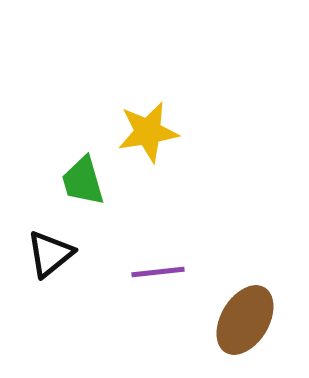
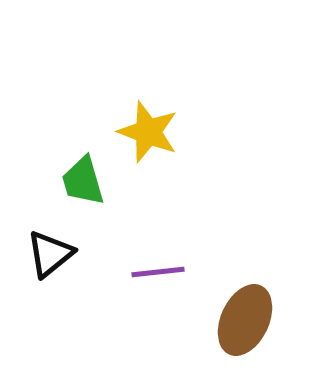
yellow star: rotated 30 degrees clockwise
brown ellipse: rotated 6 degrees counterclockwise
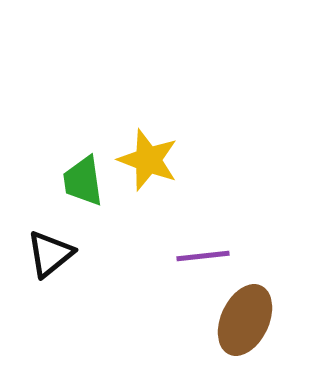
yellow star: moved 28 px down
green trapezoid: rotated 8 degrees clockwise
purple line: moved 45 px right, 16 px up
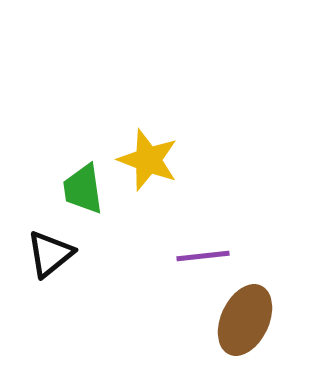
green trapezoid: moved 8 px down
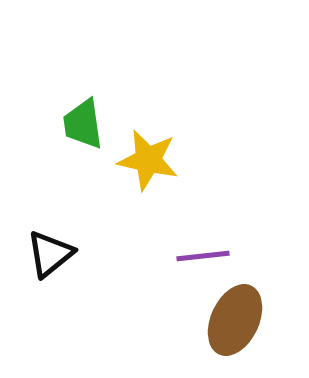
yellow star: rotated 8 degrees counterclockwise
green trapezoid: moved 65 px up
brown ellipse: moved 10 px left
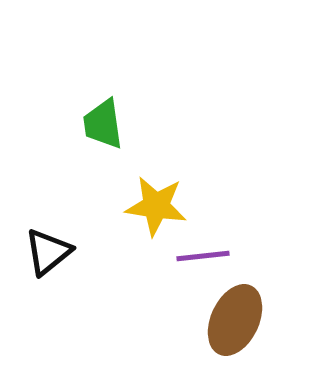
green trapezoid: moved 20 px right
yellow star: moved 8 px right, 46 px down; rotated 4 degrees counterclockwise
black triangle: moved 2 px left, 2 px up
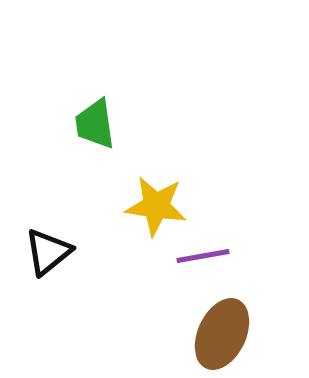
green trapezoid: moved 8 px left
purple line: rotated 4 degrees counterclockwise
brown ellipse: moved 13 px left, 14 px down
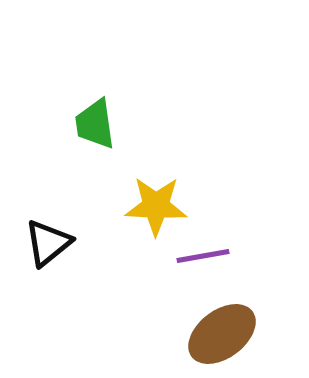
yellow star: rotated 6 degrees counterclockwise
black triangle: moved 9 px up
brown ellipse: rotated 28 degrees clockwise
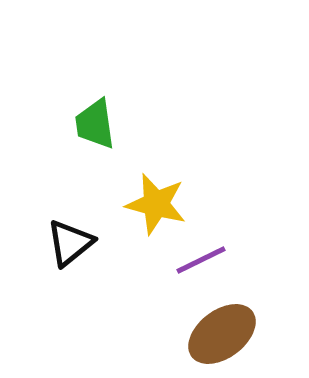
yellow star: moved 2 px up; rotated 12 degrees clockwise
black triangle: moved 22 px right
purple line: moved 2 px left, 4 px down; rotated 16 degrees counterclockwise
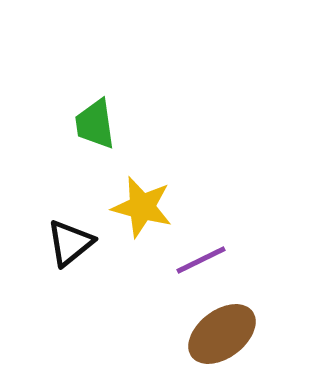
yellow star: moved 14 px left, 3 px down
